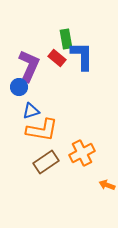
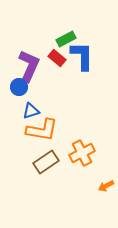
green rectangle: rotated 72 degrees clockwise
orange arrow: moved 1 px left, 1 px down; rotated 49 degrees counterclockwise
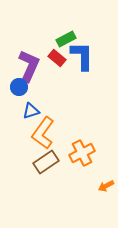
orange L-shape: moved 1 px right, 3 px down; rotated 116 degrees clockwise
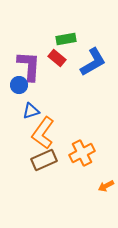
green rectangle: rotated 18 degrees clockwise
blue L-shape: moved 11 px right, 6 px down; rotated 60 degrees clockwise
purple L-shape: rotated 20 degrees counterclockwise
blue circle: moved 2 px up
brown rectangle: moved 2 px left, 2 px up; rotated 10 degrees clockwise
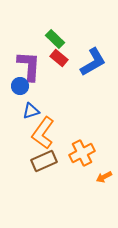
green rectangle: moved 11 px left; rotated 54 degrees clockwise
red rectangle: moved 2 px right
blue circle: moved 1 px right, 1 px down
brown rectangle: moved 1 px down
orange arrow: moved 2 px left, 9 px up
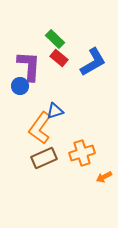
blue triangle: moved 24 px right
orange L-shape: moved 3 px left, 5 px up
orange cross: rotated 10 degrees clockwise
brown rectangle: moved 3 px up
